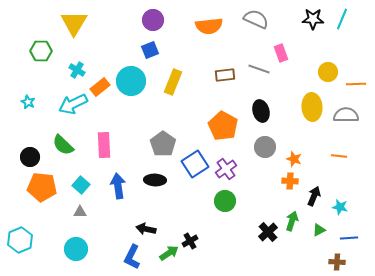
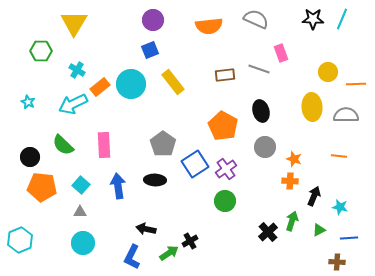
cyan circle at (131, 81): moved 3 px down
yellow rectangle at (173, 82): rotated 60 degrees counterclockwise
cyan circle at (76, 249): moved 7 px right, 6 px up
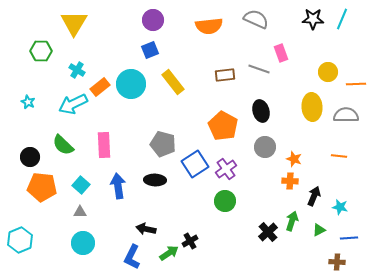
gray pentagon at (163, 144): rotated 20 degrees counterclockwise
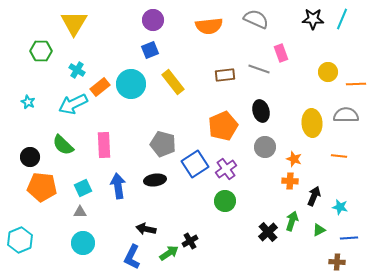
yellow ellipse at (312, 107): moved 16 px down
orange pentagon at (223, 126): rotated 20 degrees clockwise
black ellipse at (155, 180): rotated 10 degrees counterclockwise
cyan square at (81, 185): moved 2 px right, 3 px down; rotated 24 degrees clockwise
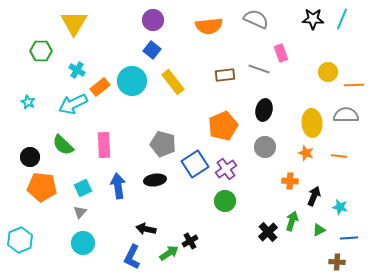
blue square at (150, 50): moved 2 px right; rotated 30 degrees counterclockwise
cyan circle at (131, 84): moved 1 px right, 3 px up
orange line at (356, 84): moved 2 px left, 1 px down
black ellipse at (261, 111): moved 3 px right, 1 px up; rotated 30 degrees clockwise
orange star at (294, 159): moved 12 px right, 6 px up
gray triangle at (80, 212): rotated 48 degrees counterclockwise
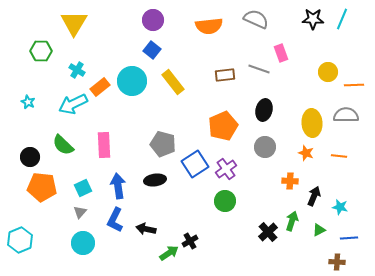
blue L-shape at (132, 257): moved 17 px left, 37 px up
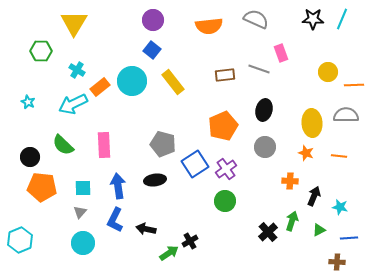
cyan square at (83, 188): rotated 24 degrees clockwise
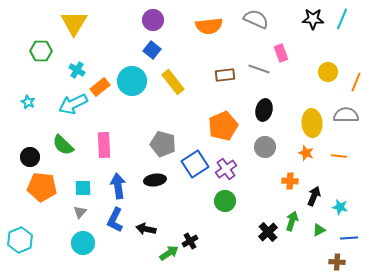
orange line at (354, 85): moved 2 px right, 3 px up; rotated 66 degrees counterclockwise
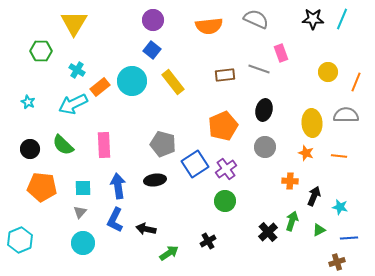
black circle at (30, 157): moved 8 px up
black cross at (190, 241): moved 18 px right
brown cross at (337, 262): rotated 21 degrees counterclockwise
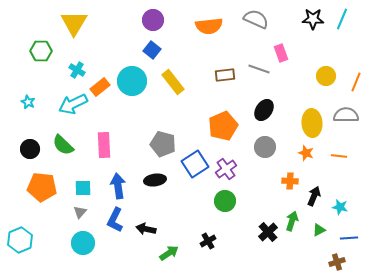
yellow circle at (328, 72): moved 2 px left, 4 px down
black ellipse at (264, 110): rotated 20 degrees clockwise
